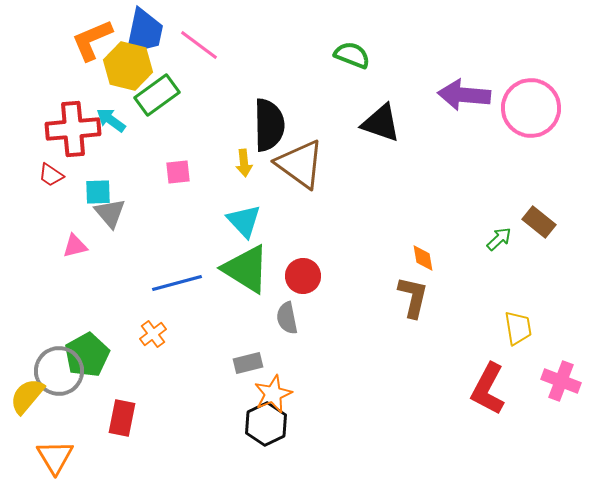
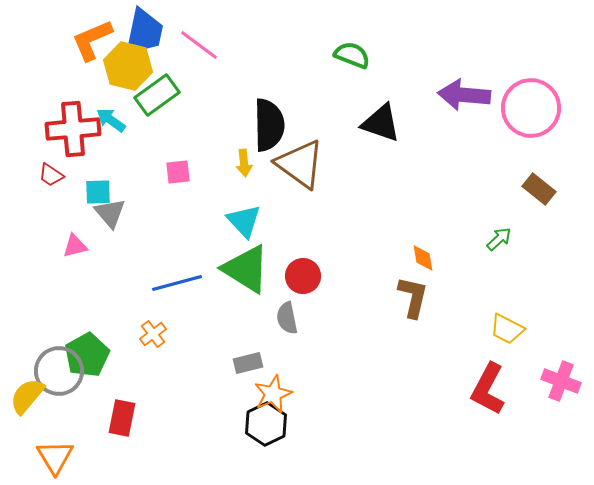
brown rectangle: moved 33 px up
yellow trapezoid: moved 11 px left, 1 px down; rotated 126 degrees clockwise
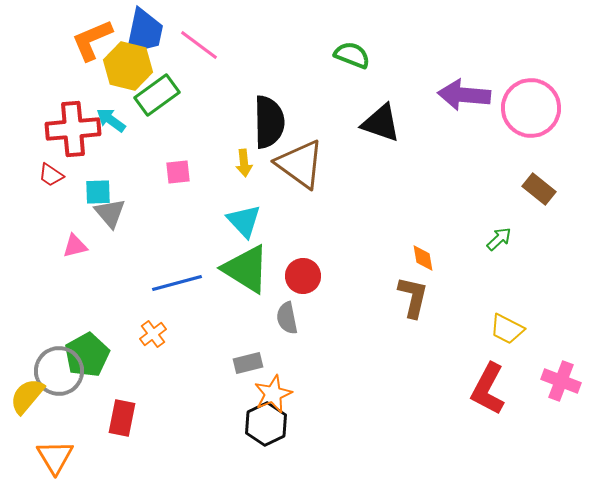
black semicircle: moved 3 px up
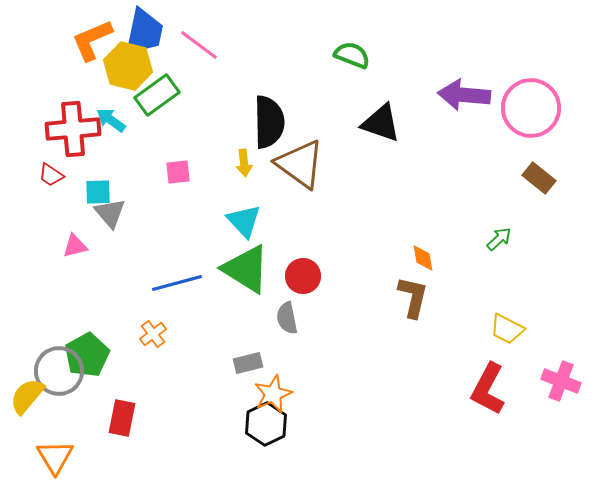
brown rectangle: moved 11 px up
